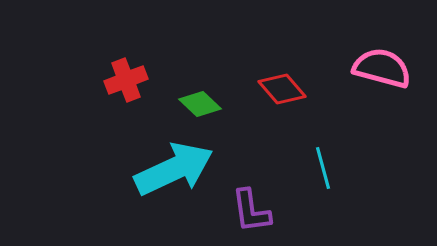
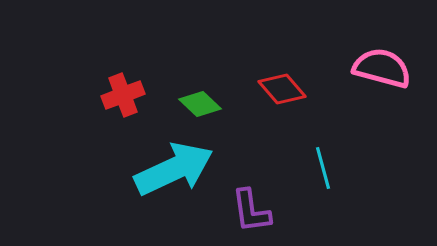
red cross: moved 3 px left, 15 px down
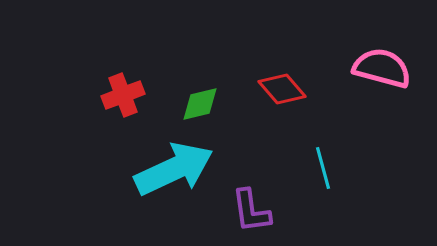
green diamond: rotated 57 degrees counterclockwise
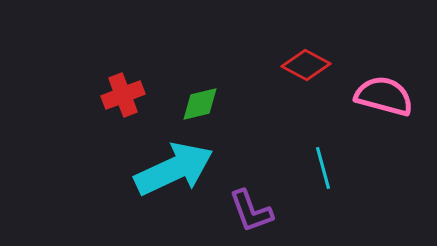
pink semicircle: moved 2 px right, 28 px down
red diamond: moved 24 px right, 24 px up; rotated 21 degrees counterclockwise
purple L-shape: rotated 12 degrees counterclockwise
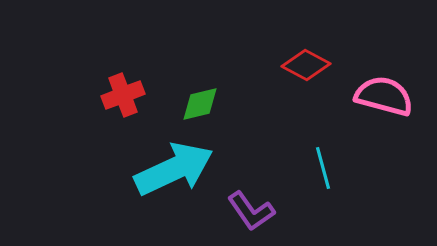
purple L-shape: rotated 15 degrees counterclockwise
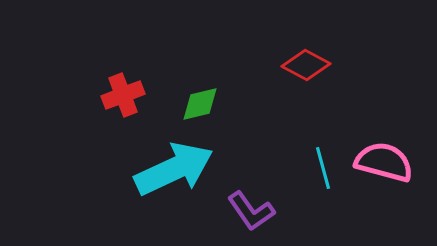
pink semicircle: moved 66 px down
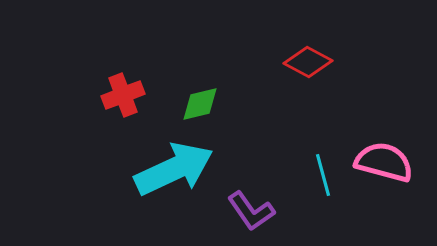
red diamond: moved 2 px right, 3 px up
cyan line: moved 7 px down
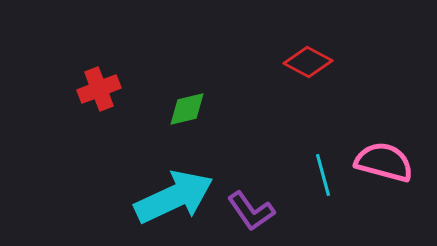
red cross: moved 24 px left, 6 px up
green diamond: moved 13 px left, 5 px down
cyan arrow: moved 28 px down
